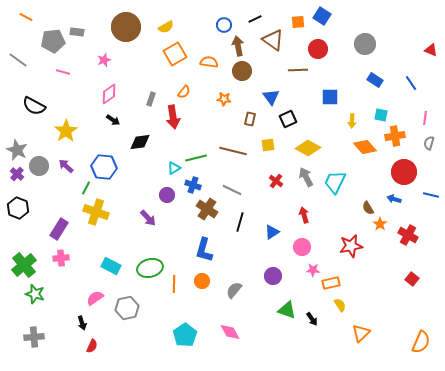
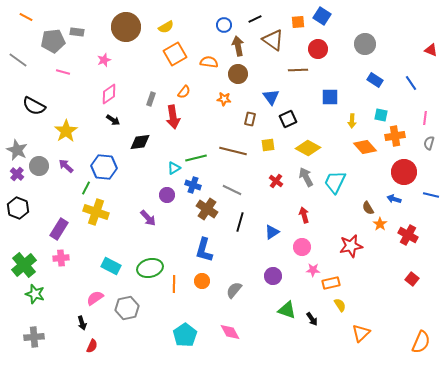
brown circle at (242, 71): moved 4 px left, 3 px down
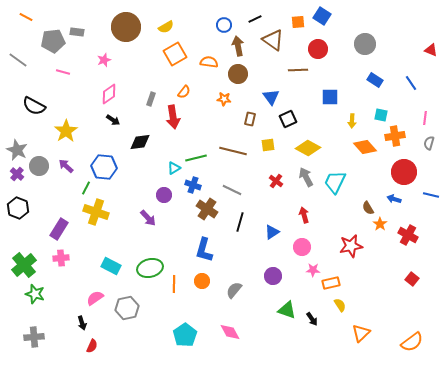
purple circle at (167, 195): moved 3 px left
orange semicircle at (421, 342): moved 9 px left; rotated 30 degrees clockwise
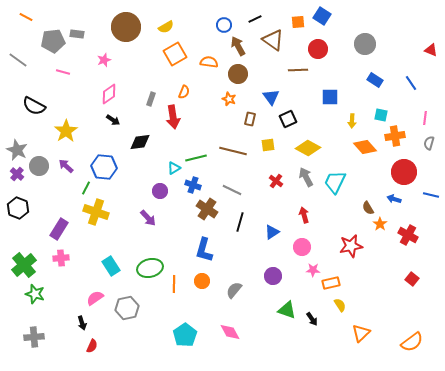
gray rectangle at (77, 32): moved 2 px down
brown arrow at (238, 46): rotated 18 degrees counterclockwise
orange semicircle at (184, 92): rotated 16 degrees counterclockwise
orange star at (224, 99): moved 5 px right; rotated 16 degrees clockwise
purple circle at (164, 195): moved 4 px left, 4 px up
cyan rectangle at (111, 266): rotated 30 degrees clockwise
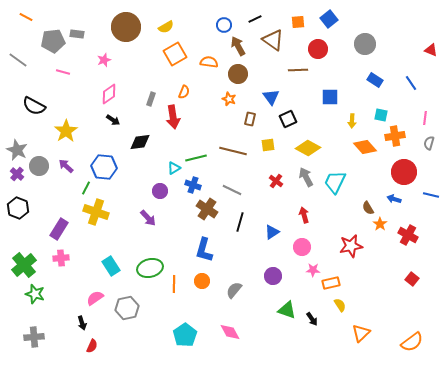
blue square at (322, 16): moved 7 px right, 3 px down; rotated 18 degrees clockwise
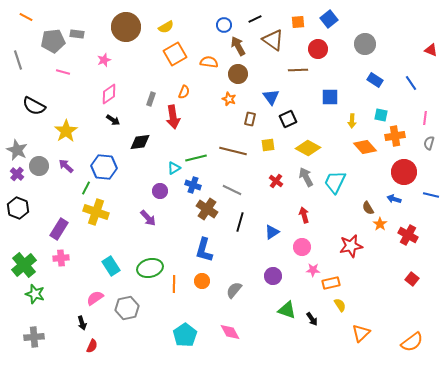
gray line at (18, 60): rotated 36 degrees clockwise
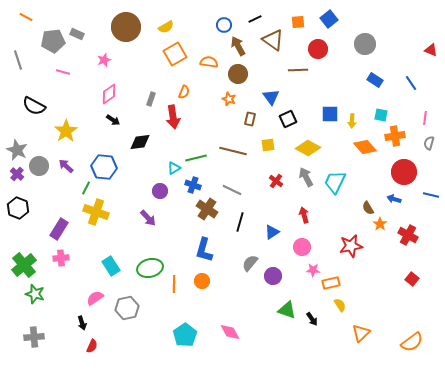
gray rectangle at (77, 34): rotated 16 degrees clockwise
blue square at (330, 97): moved 17 px down
gray semicircle at (234, 290): moved 16 px right, 27 px up
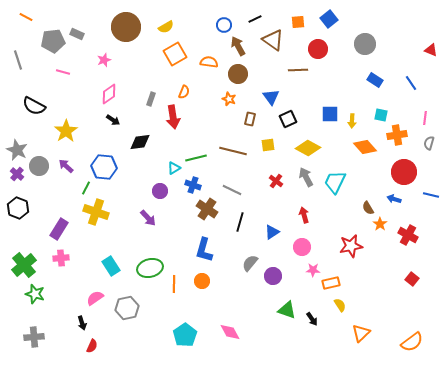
orange cross at (395, 136): moved 2 px right, 1 px up
